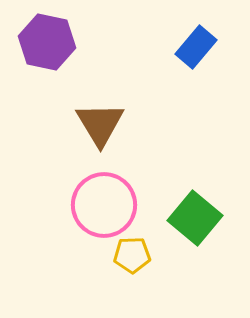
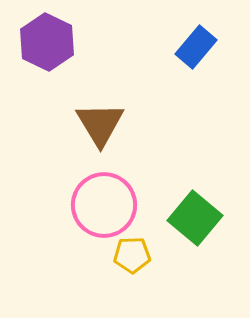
purple hexagon: rotated 14 degrees clockwise
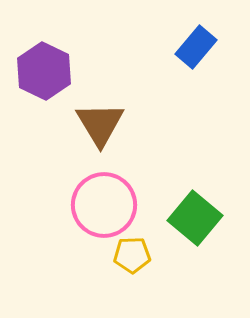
purple hexagon: moved 3 px left, 29 px down
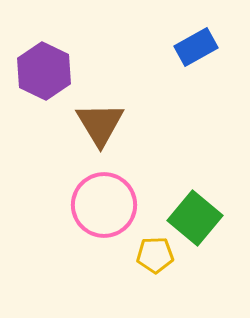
blue rectangle: rotated 21 degrees clockwise
yellow pentagon: moved 23 px right
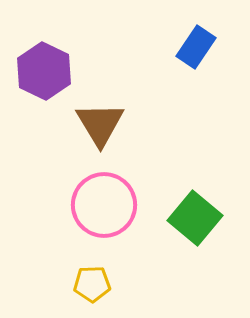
blue rectangle: rotated 27 degrees counterclockwise
yellow pentagon: moved 63 px left, 29 px down
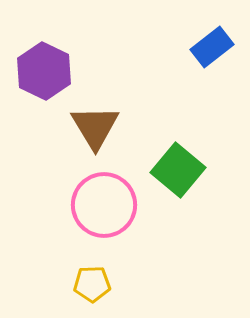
blue rectangle: moved 16 px right; rotated 18 degrees clockwise
brown triangle: moved 5 px left, 3 px down
green square: moved 17 px left, 48 px up
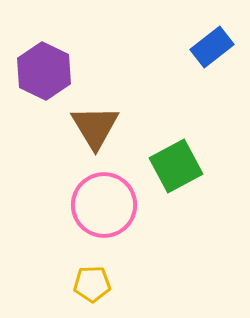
green square: moved 2 px left, 4 px up; rotated 22 degrees clockwise
